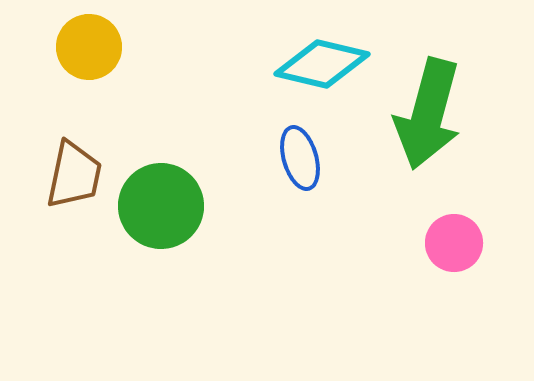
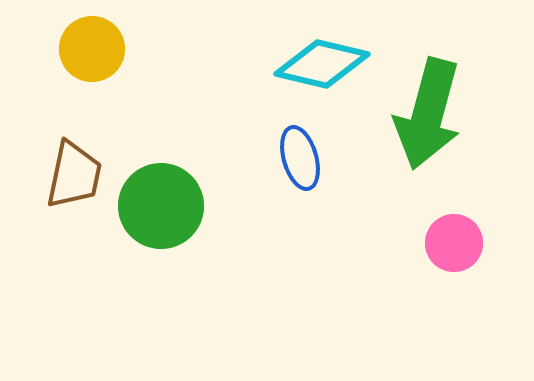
yellow circle: moved 3 px right, 2 px down
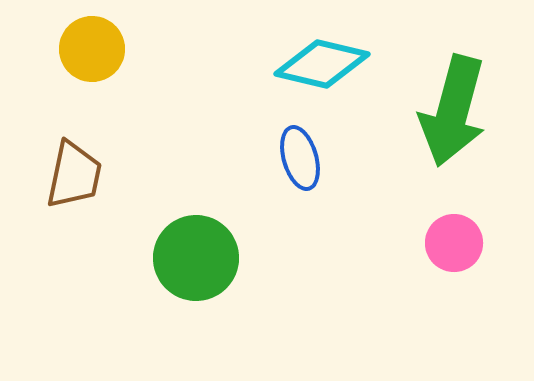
green arrow: moved 25 px right, 3 px up
green circle: moved 35 px right, 52 px down
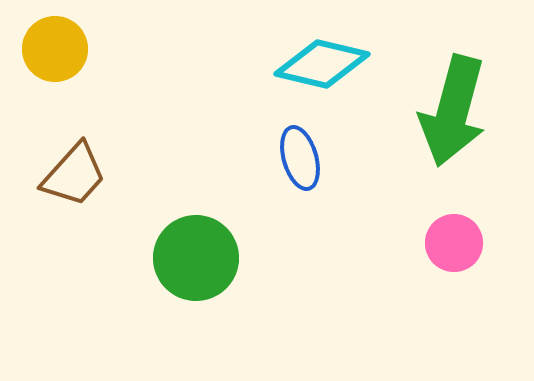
yellow circle: moved 37 px left
brown trapezoid: rotated 30 degrees clockwise
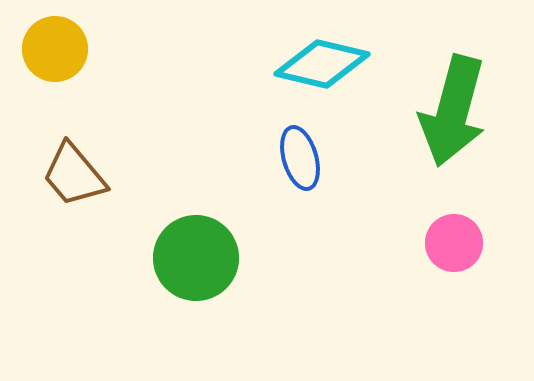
brown trapezoid: rotated 98 degrees clockwise
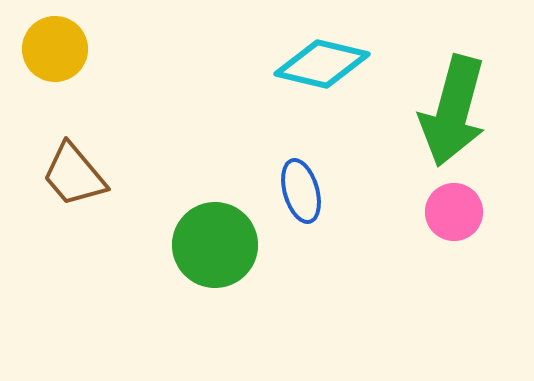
blue ellipse: moved 1 px right, 33 px down
pink circle: moved 31 px up
green circle: moved 19 px right, 13 px up
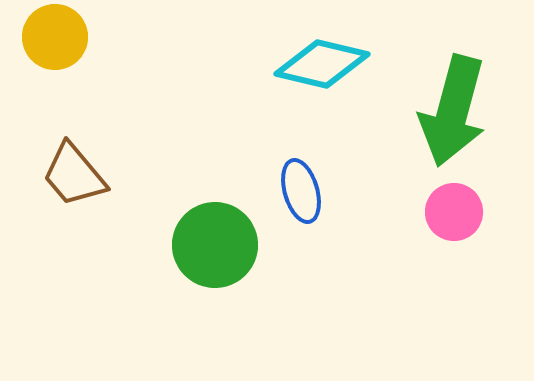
yellow circle: moved 12 px up
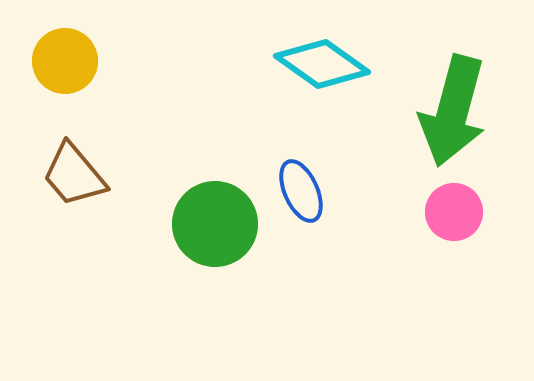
yellow circle: moved 10 px right, 24 px down
cyan diamond: rotated 22 degrees clockwise
blue ellipse: rotated 8 degrees counterclockwise
green circle: moved 21 px up
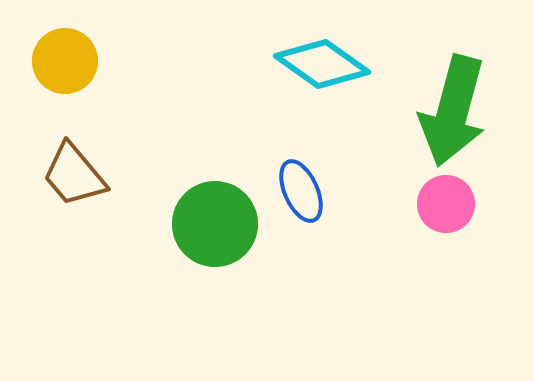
pink circle: moved 8 px left, 8 px up
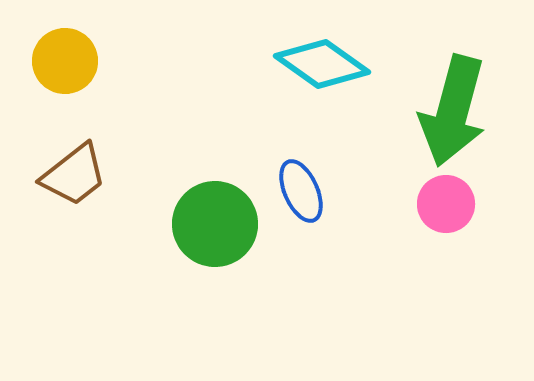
brown trapezoid: rotated 88 degrees counterclockwise
